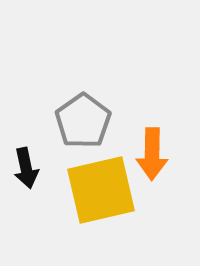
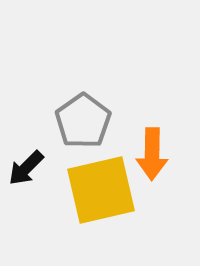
black arrow: rotated 57 degrees clockwise
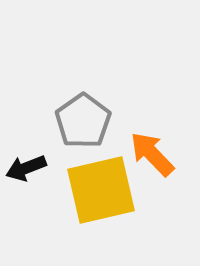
orange arrow: rotated 135 degrees clockwise
black arrow: rotated 24 degrees clockwise
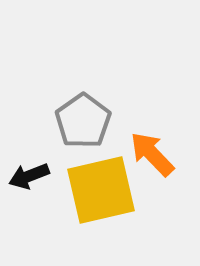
black arrow: moved 3 px right, 8 px down
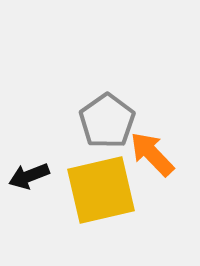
gray pentagon: moved 24 px right
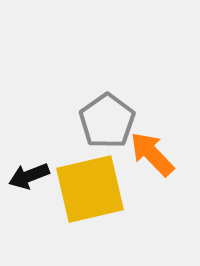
yellow square: moved 11 px left, 1 px up
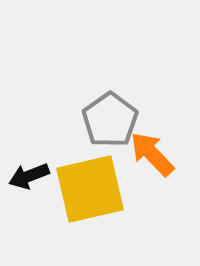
gray pentagon: moved 3 px right, 1 px up
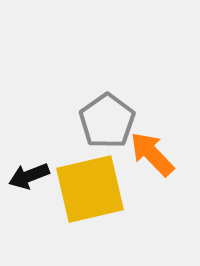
gray pentagon: moved 3 px left, 1 px down
